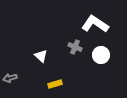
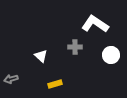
gray cross: rotated 24 degrees counterclockwise
white circle: moved 10 px right
gray arrow: moved 1 px right, 1 px down
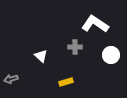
yellow rectangle: moved 11 px right, 2 px up
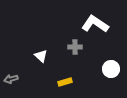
white circle: moved 14 px down
yellow rectangle: moved 1 px left
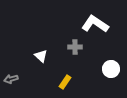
yellow rectangle: rotated 40 degrees counterclockwise
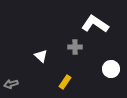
gray arrow: moved 5 px down
